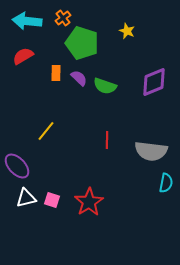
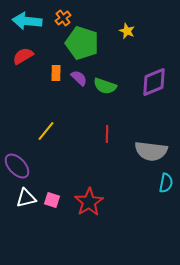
red line: moved 6 px up
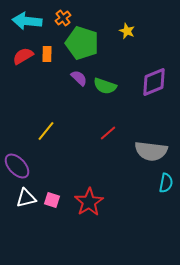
orange rectangle: moved 9 px left, 19 px up
red line: moved 1 px right, 1 px up; rotated 48 degrees clockwise
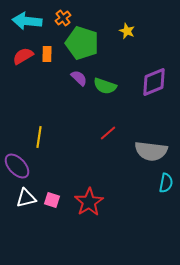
yellow line: moved 7 px left, 6 px down; rotated 30 degrees counterclockwise
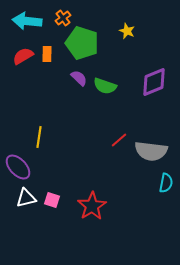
red line: moved 11 px right, 7 px down
purple ellipse: moved 1 px right, 1 px down
red star: moved 3 px right, 4 px down
